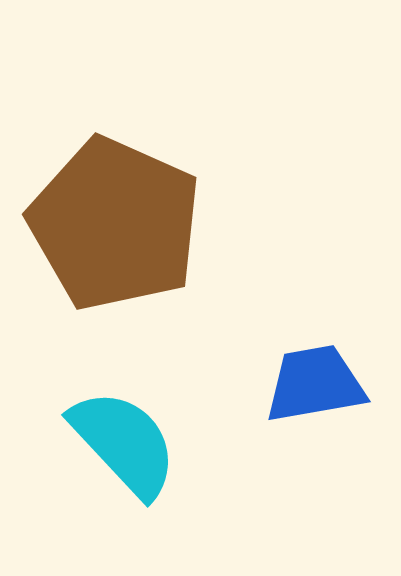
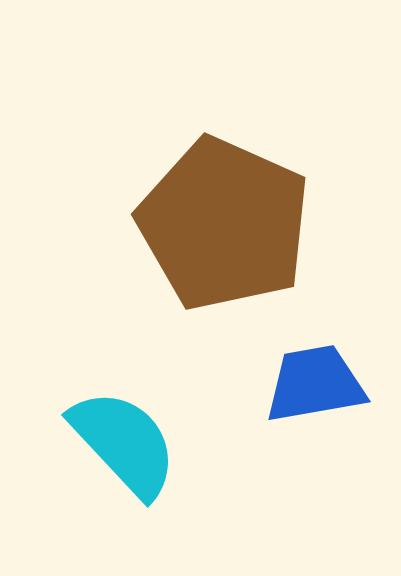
brown pentagon: moved 109 px right
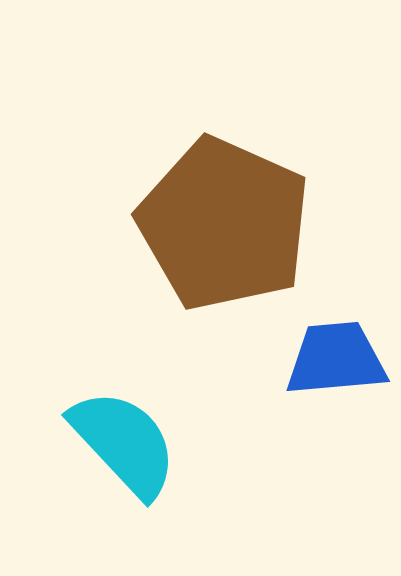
blue trapezoid: moved 21 px right, 25 px up; rotated 5 degrees clockwise
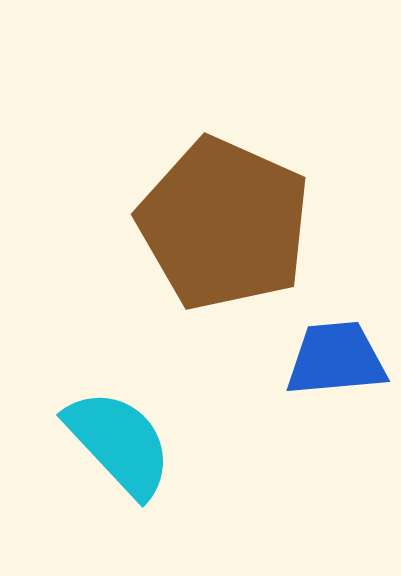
cyan semicircle: moved 5 px left
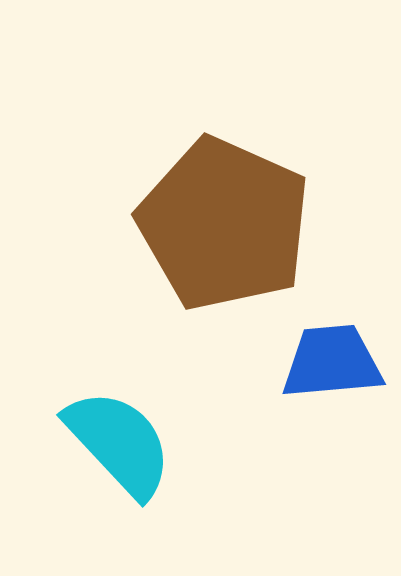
blue trapezoid: moved 4 px left, 3 px down
